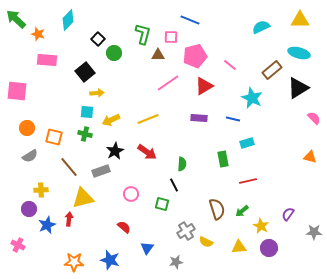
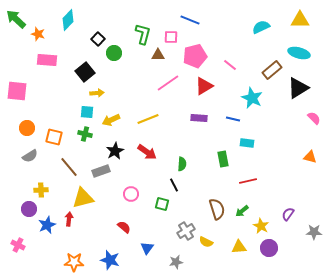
cyan rectangle at (247, 143): rotated 24 degrees clockwise
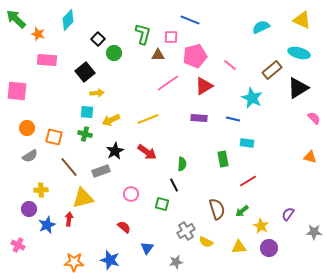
yellow triangle at (300, 20): moved 2 px right; rotated 24 degrees clockwise
red line at (248, 181): rotated 18 degrees counterclockwise
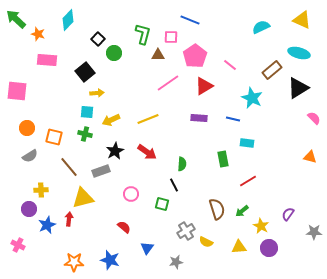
pink pentagon at (195, 56): rotated 20 degrees counterclockwise
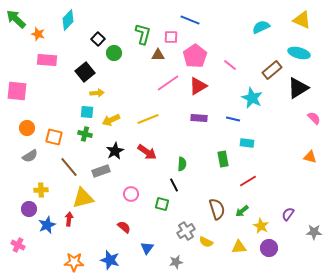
red triangle at (204, 86): moved 6 px left
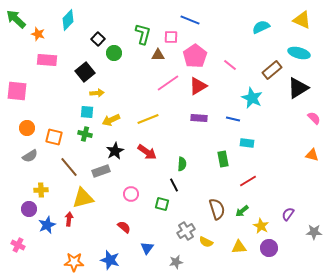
orange triangle at (310, 157): moved 2 px right, 2 px up
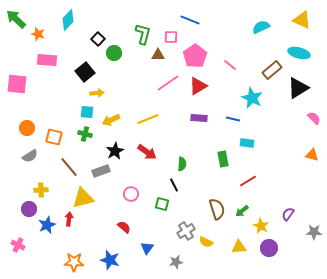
pink square at (17, 91): moved 7 px up
